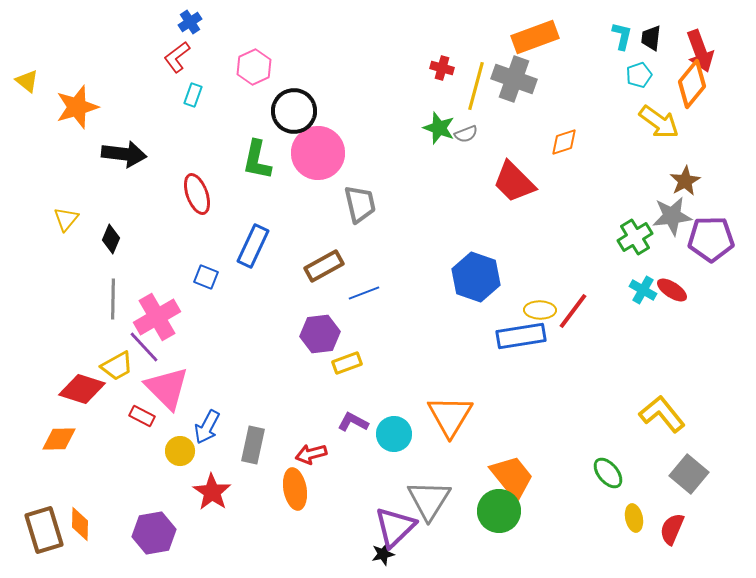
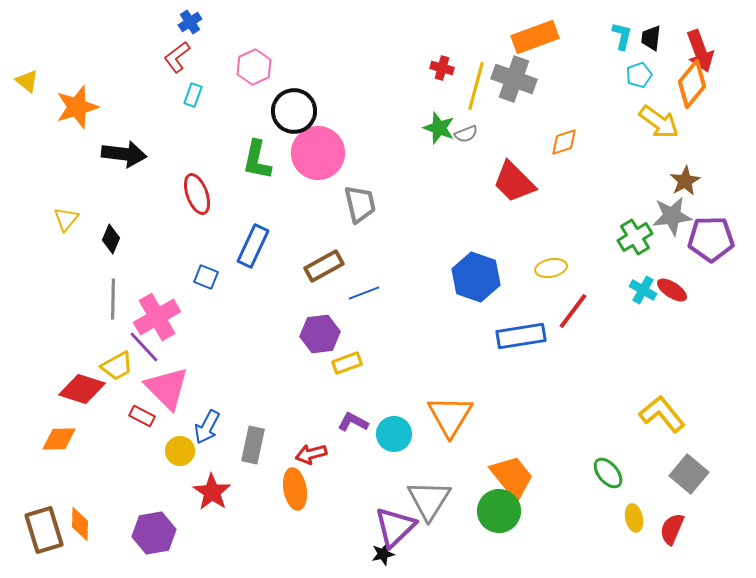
yellow ellipse at (540, 310): moved 11 px right, 42 px up; rotated 12 degrees counterclockwise
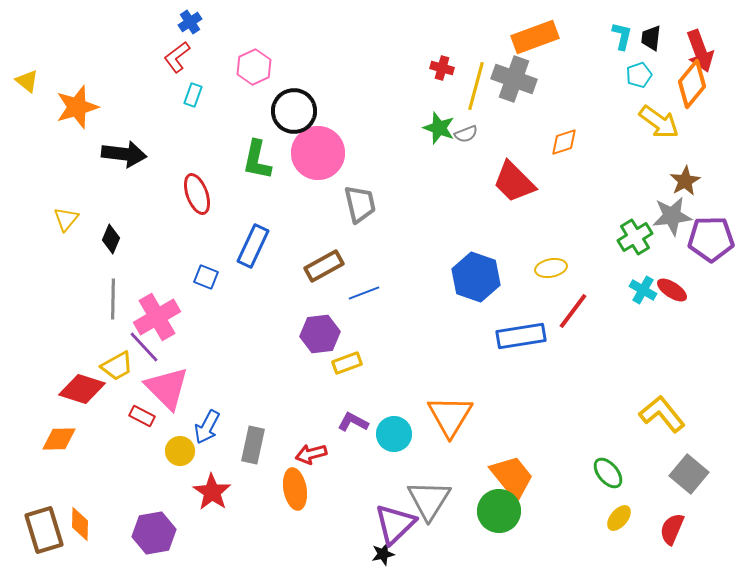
yellow ellipse at (634, 518): moved 15 px left; rotated 52 degrees clockwise
purple triangle at (395, 527): moved 3 px up
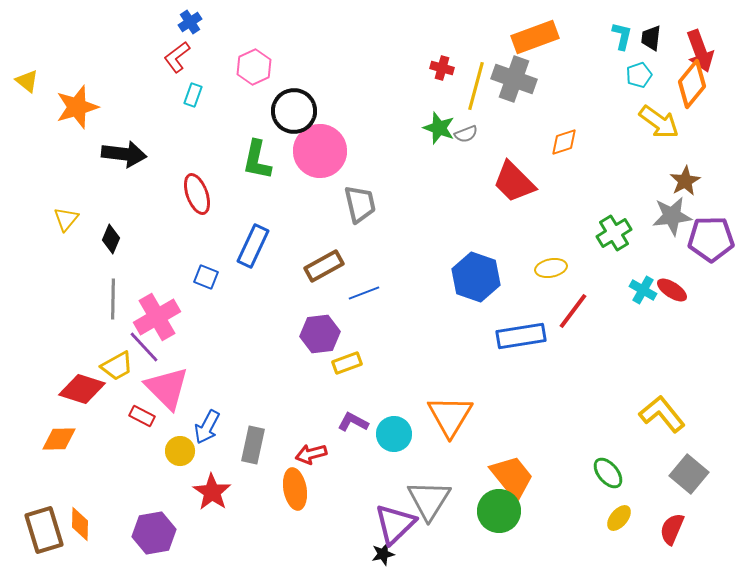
pink circle at (318, 153): moved 2 px right, 2 px up
green cross at (635, 237): moved 21 px left, 4 px up
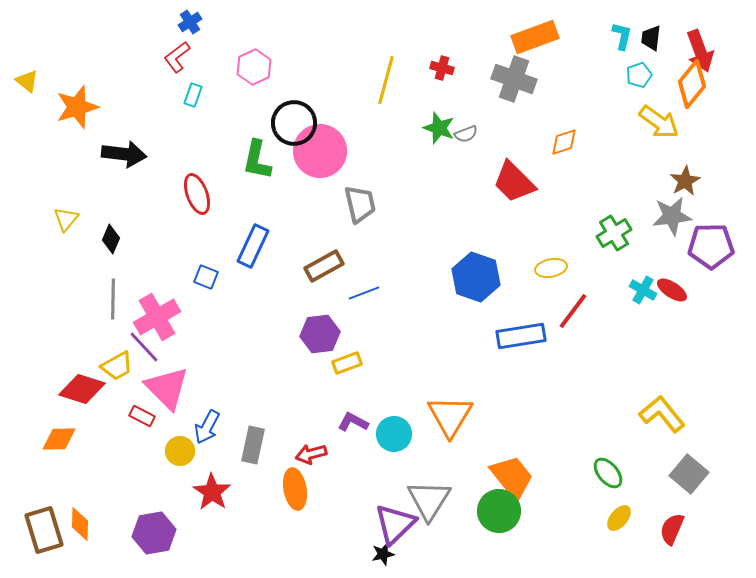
yellow line at (476, 86): moved 90 px left, 6 px up
black circle at (294, 111): moved 12 px down
purple pentagon at (711, 239): moved 7 px down
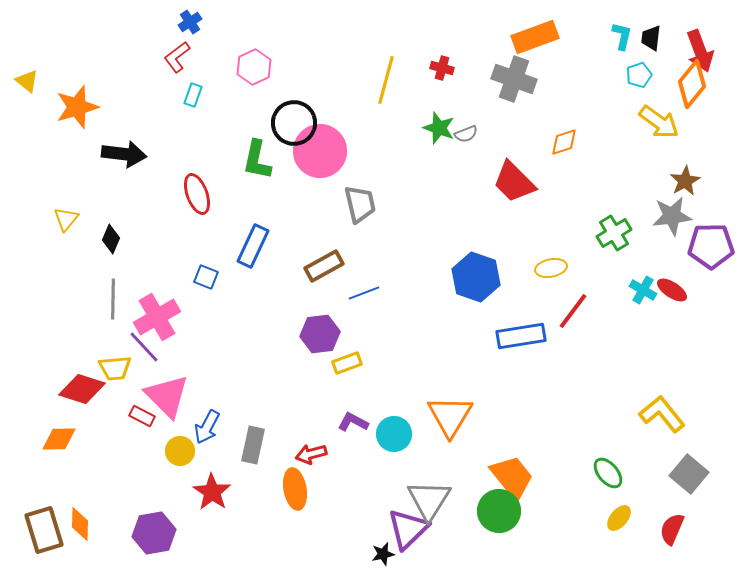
yellow trapezoid at (117, 366): moved 2 px left, 2 px down; rotated 24 degrees clockwise
pink triangle at (167, 388): moved 8 px down
purple triangle at (395, 524): moved 13 px right, 5 px down
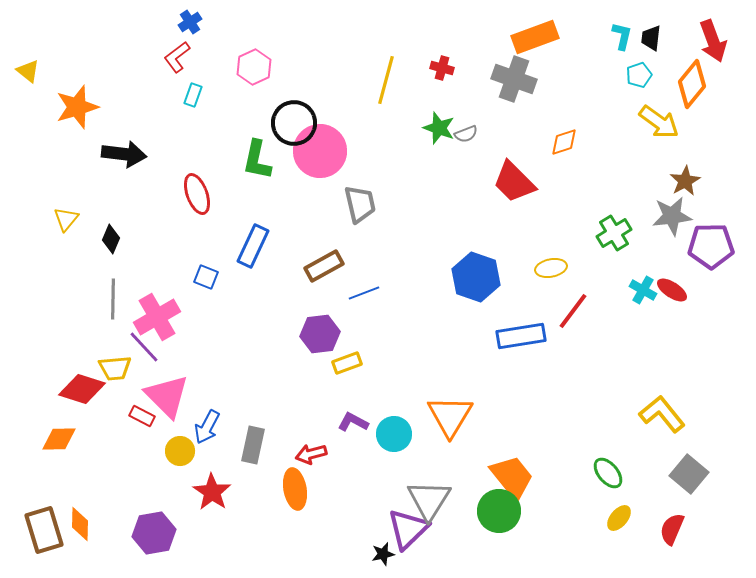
red arrow at (700, 51): moved 13 px right, 10 px up
yellow triangle at (27, 81): moved 1 px right, 10 px up
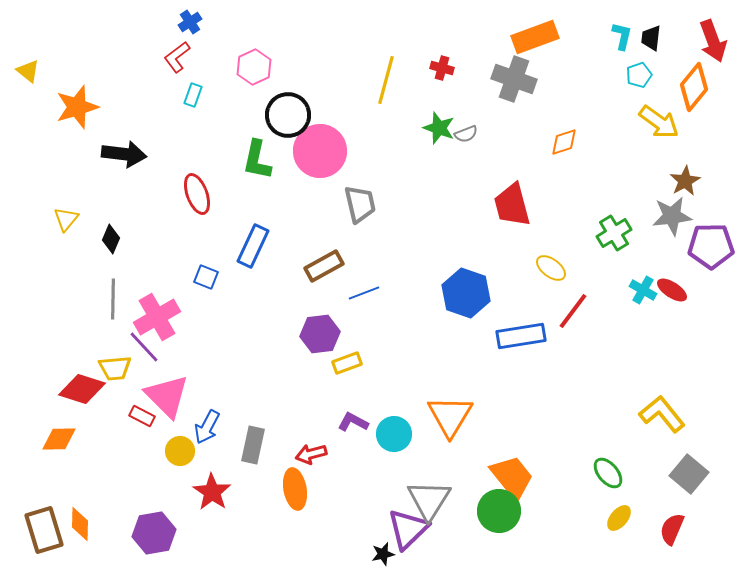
orange diamond at (692, 84): moved 2 px right, 3 px down
black circle at (294, 123): moved 6 px left, 8 px up
red trapezoid at (514, 182): moved 2 px left, 23 px down; rotated 30 degrees clockwise
yellow ellipse at (551, 268): rotated 48 degrees clockwise
blue hexagon at (476, 277): moved 10 px left, 16 px down
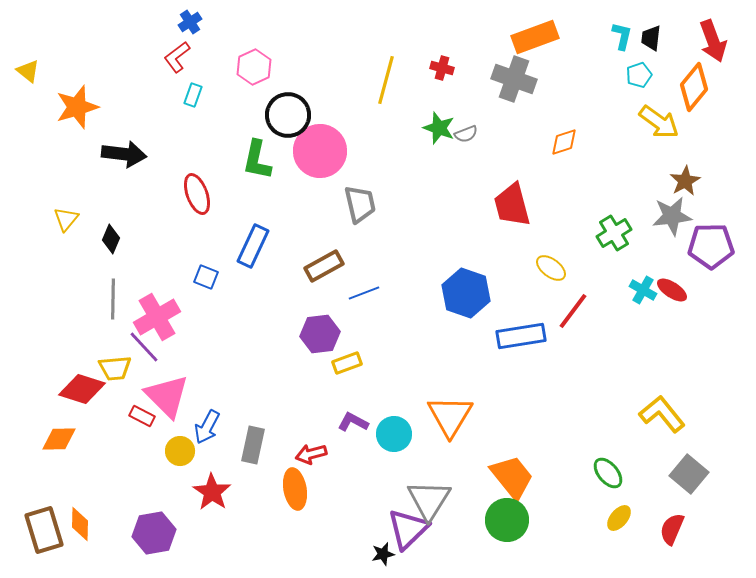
green circle at (499, 511): moved 8 px right, 9 px down
